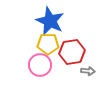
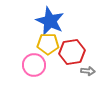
pink circle: moved 6 px left
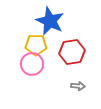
yellow pentagon: moved 12 px left, 1 px down
pink circle: moved 2 px left, 1 px up
gray arrow: moved 10 px left, 15 px down
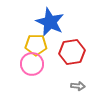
blue star: moved 1 px down
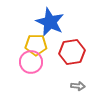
pink circle: moved 1 px left, 2 px up
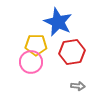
blue star: moved 8 px right
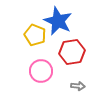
blue star: moved 1 px up
yellow pentagon: moved 1 px left, 10 px up; rotated 20 degrees clockwise
pink circle: moved 10 px right, 9 px down
